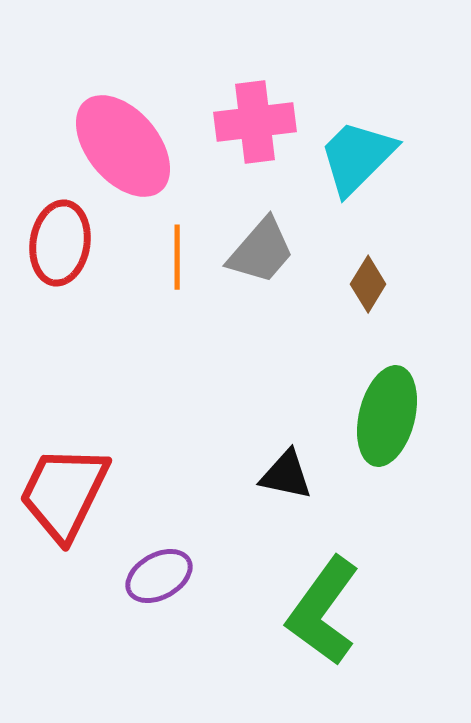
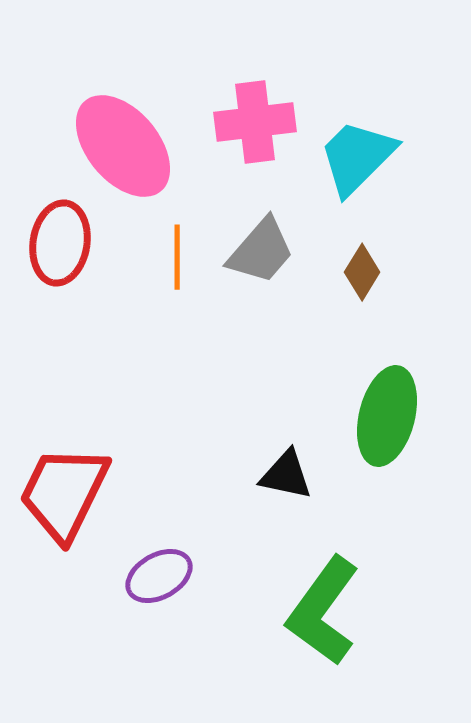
brown diamond: moved 6 px left, 12 px up
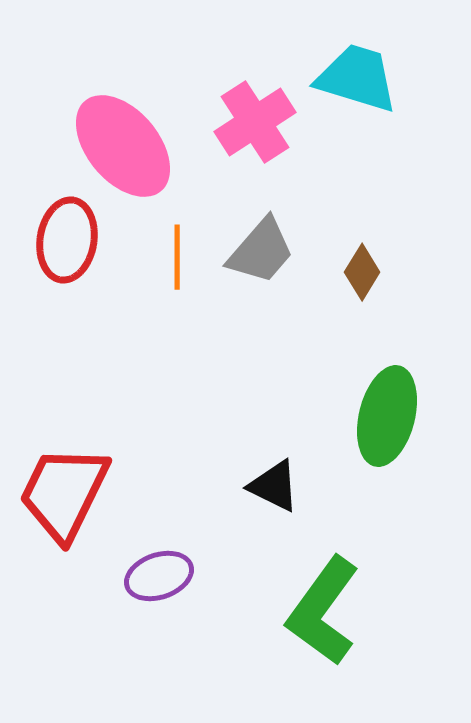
pink cross: rotated 26 degrees counterclockwise
cyan trapezoid: moved 79 px up; rotated 62 degrees clockwise
red ellipse: moved 7 px right, 3 px up
black triangle: moved 12 px left, 11 px down; rotated 14 degrees clockwise
purple ellipse: rotated 10 degrees clockwise
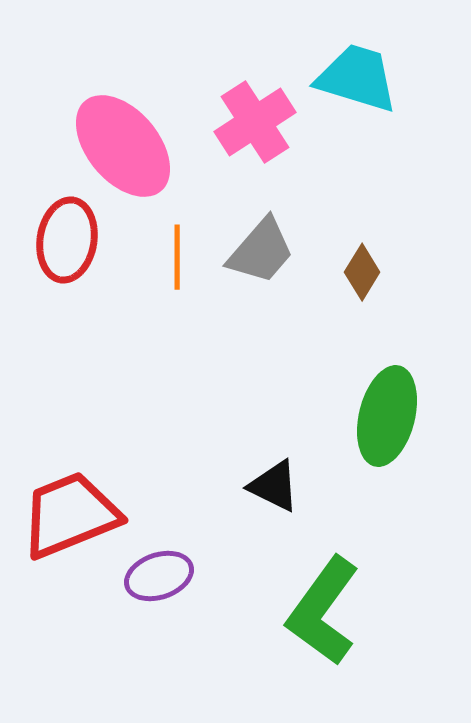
red trapezoid: moved 6 px right, 22 px down; rotated 42 degrees clockwise
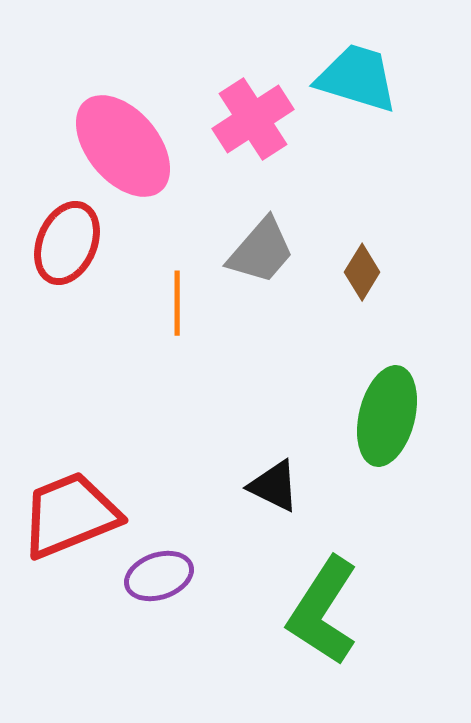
pink cross: moved 2 px left, 3 px up
red ellipse: moved 3 px down; rotated 14 degrees clockwise
orange line: moved 46 px down
green L-shape: rotated 3 degrees counterclockwise
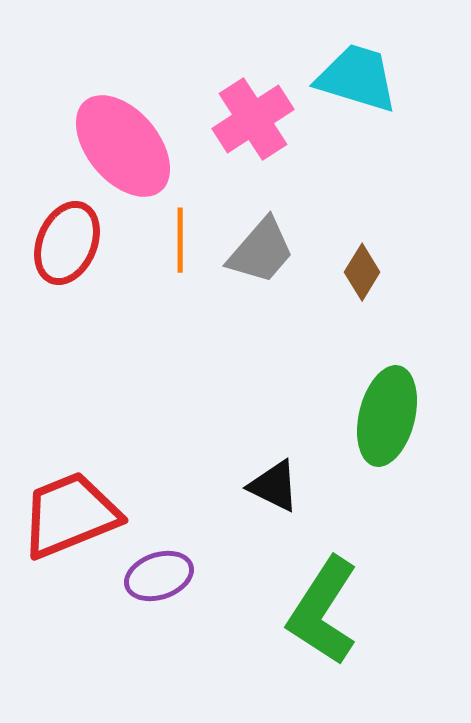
orange line: moved 3 px right, 63 px up
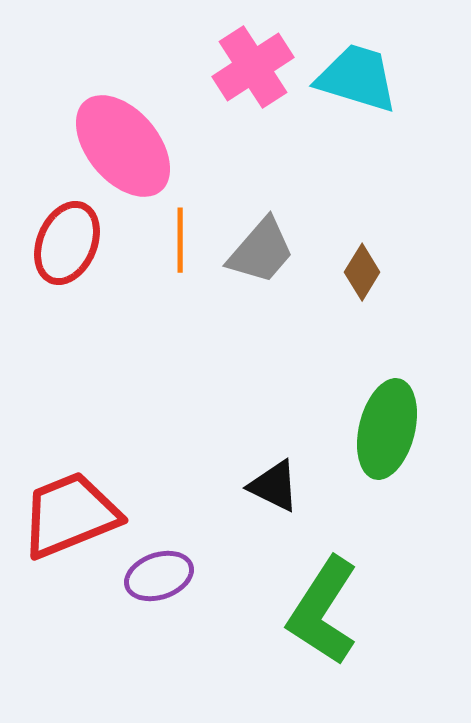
pink cross: moved 52 px up
green ellipse: moved 13 px down
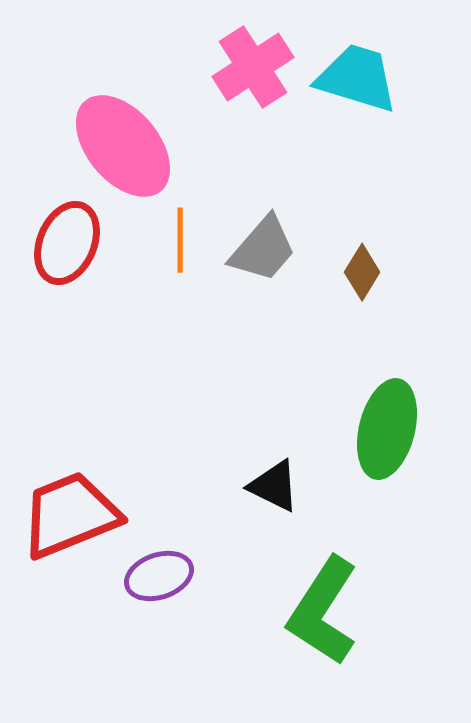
gray trapezoid: moved 2 px right, 2 px up
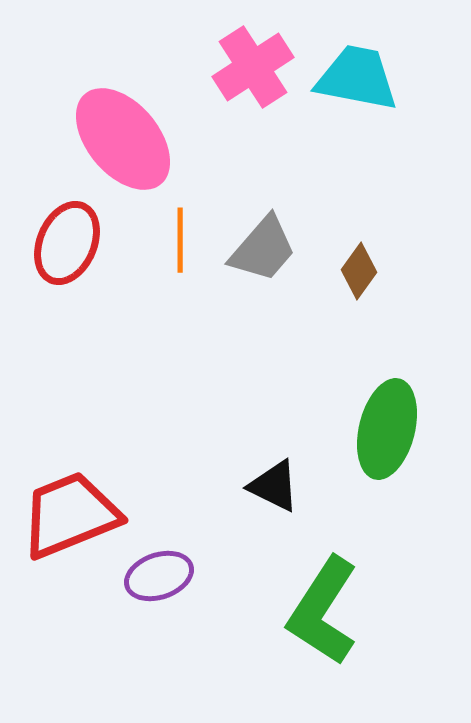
cyan trapezoid: rotated 6 degrees counterclockwise
pink ellipse: moved 7 px up
brown diamond: moved 3 px left, 1 px up; rotated 4 degrees clockwise
